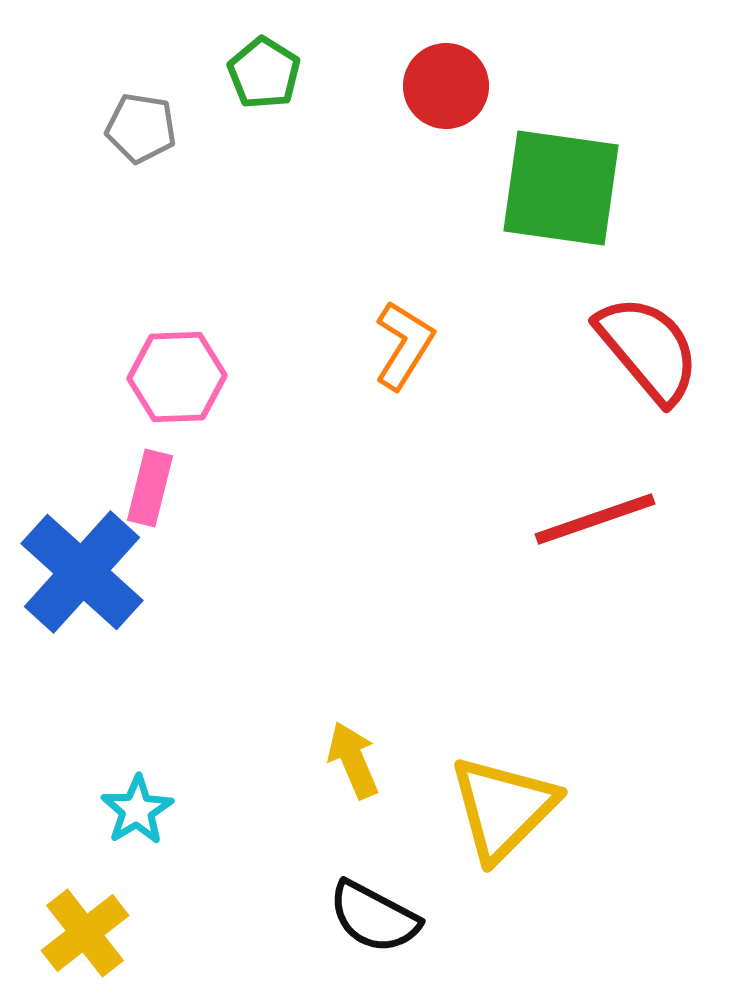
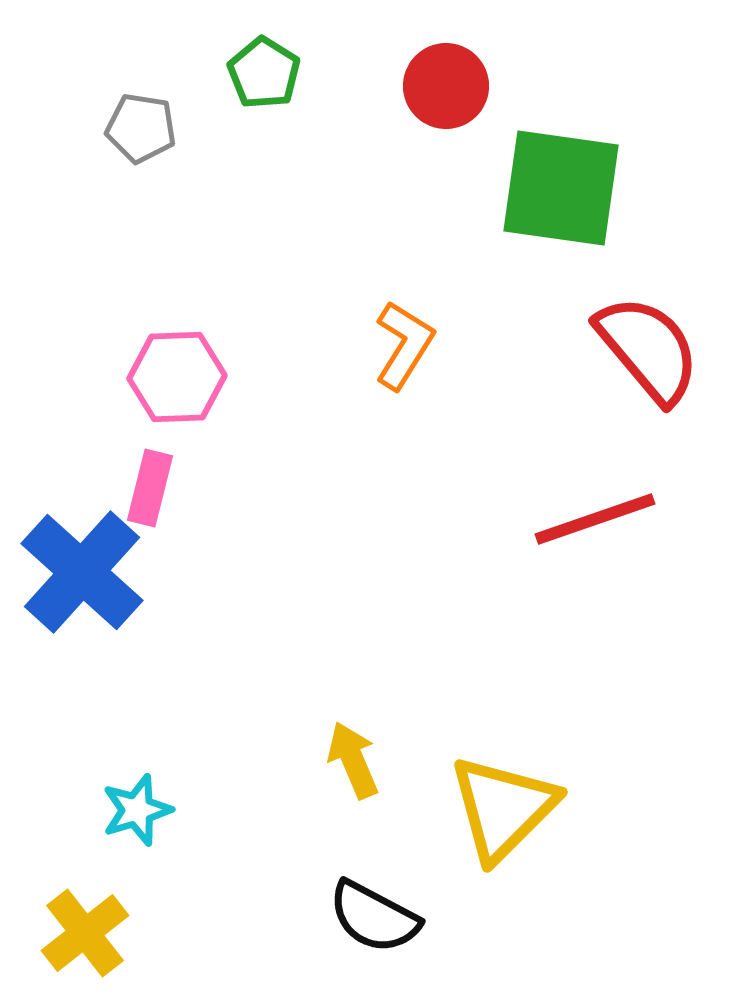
cyan star: rotated 14 degrees clockwise
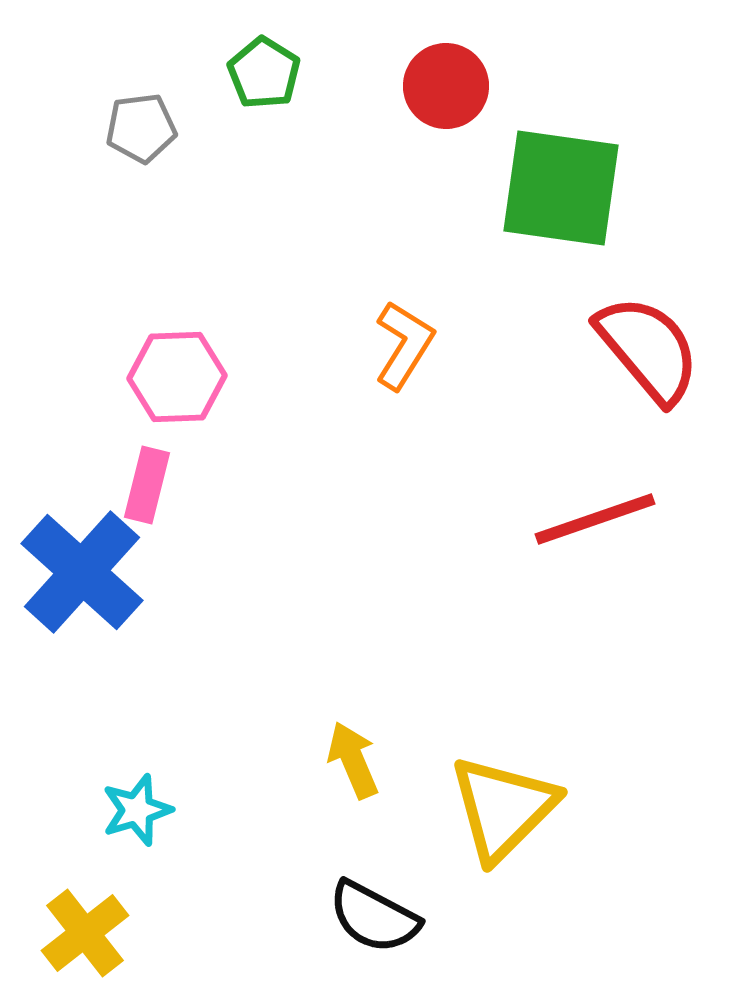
gray pentagon: rotated 16 degrees counterclockwise
pink rectangle: moved 3 px left, 3 px up
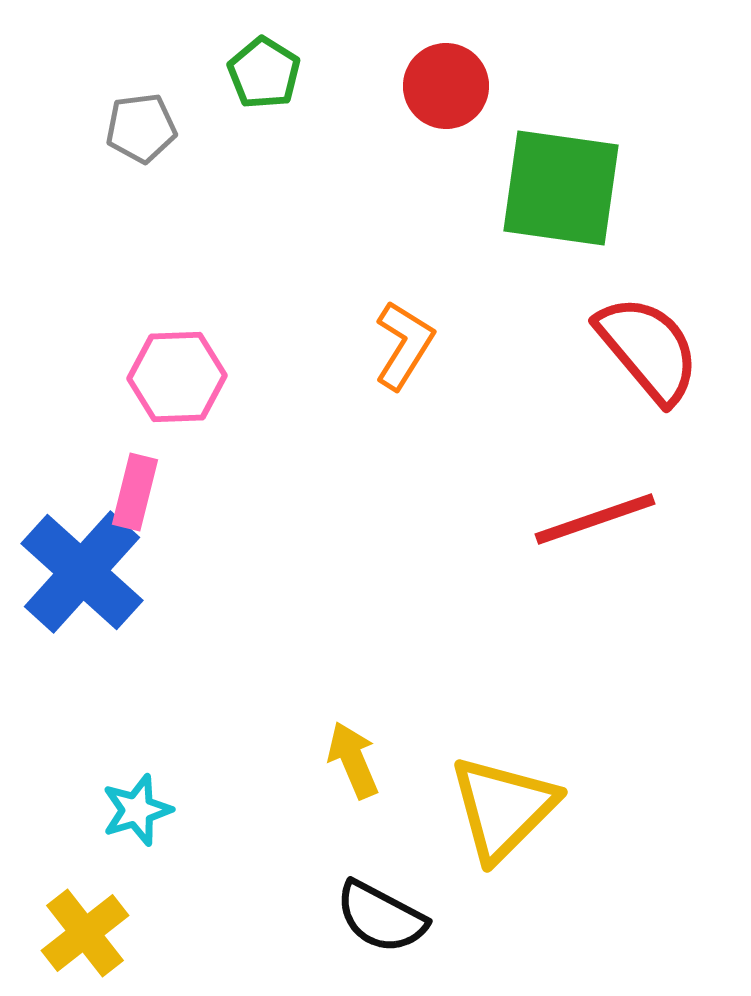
pink rectangle: moved 12 px left, 7 px down
black semicircle: moved 7 px right
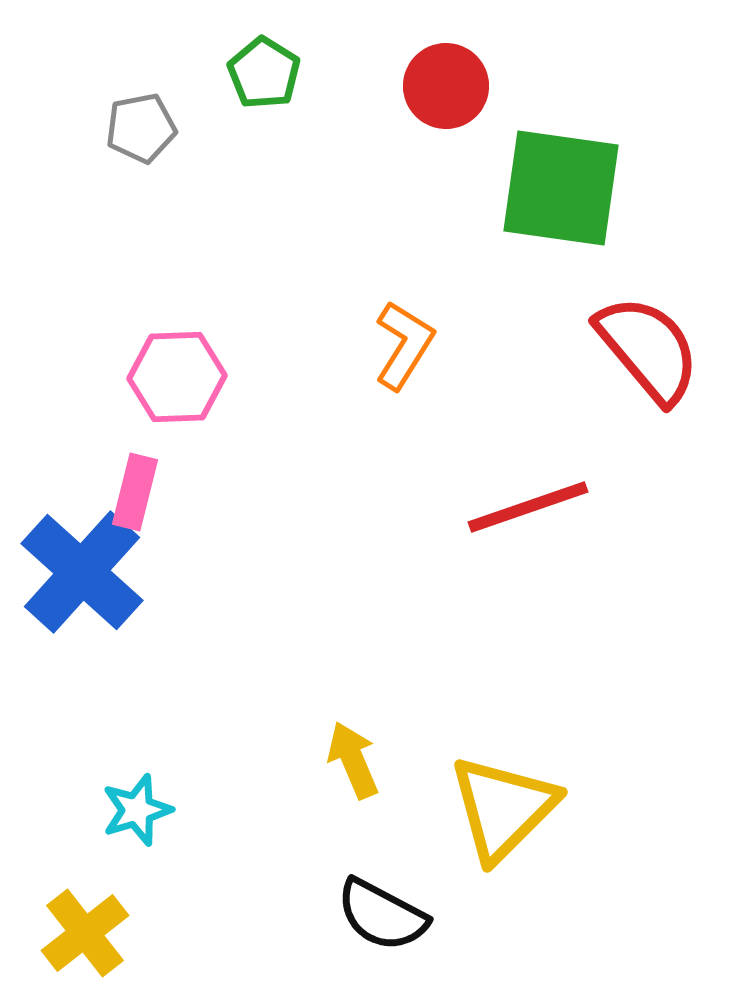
gray pentagon: rotated 4 degrees counterclockwise
red line: moved 67 px left, 12 px up
black semicircle: moved 1 px right, 2 px up
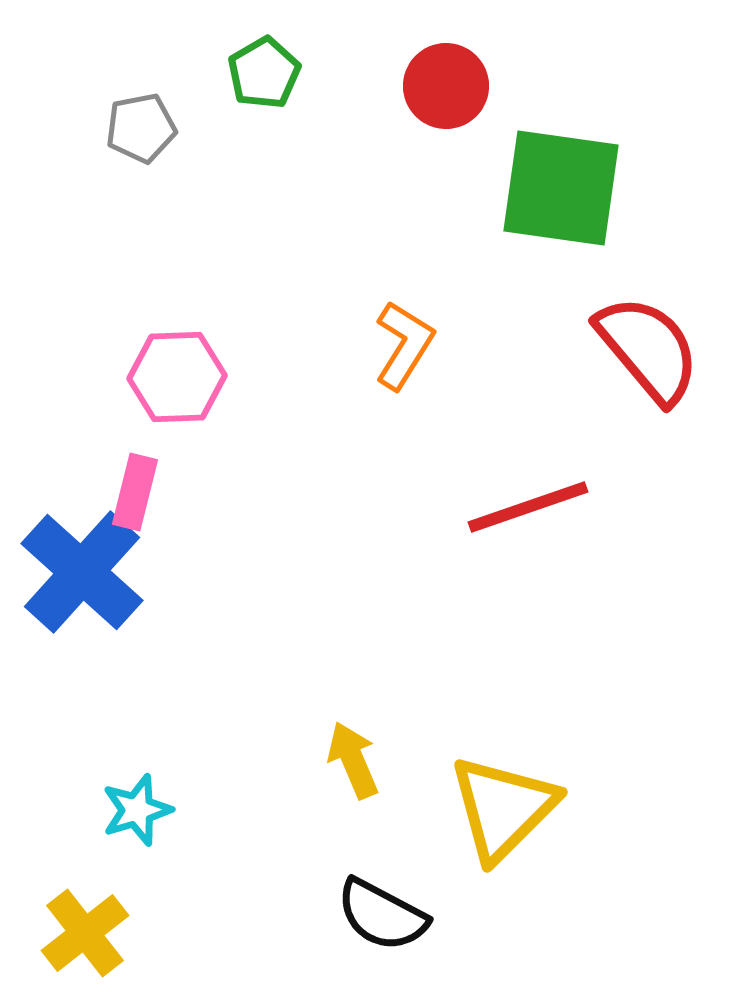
green pentagon: rotated 10 degrees clockwise
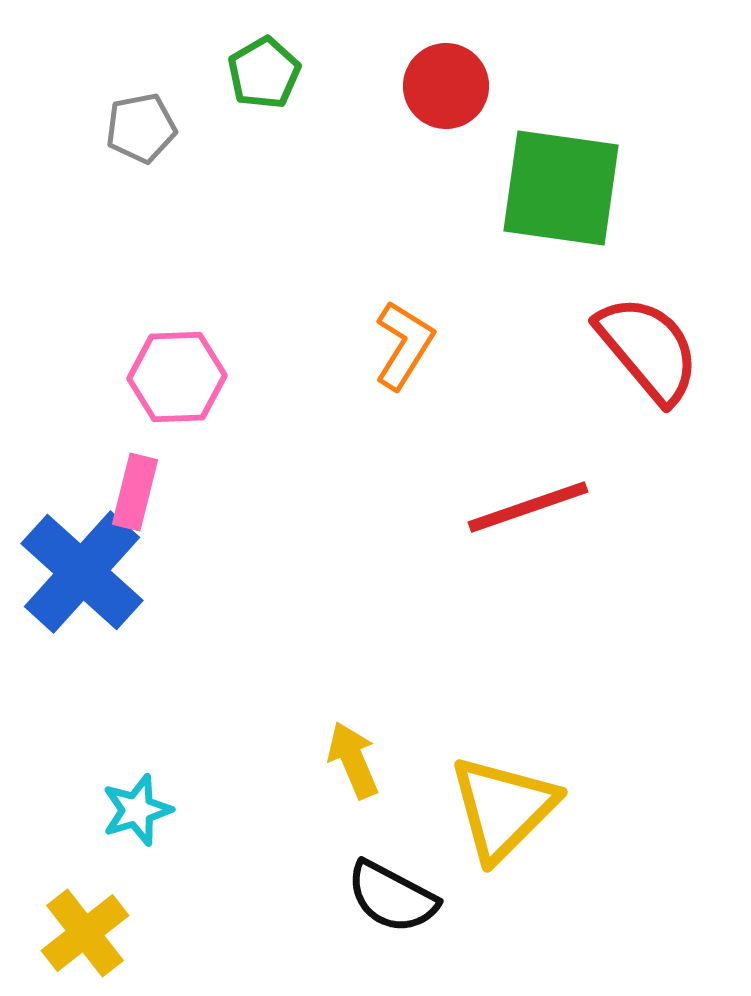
black semicircle: moved 10 px right, 18 px up
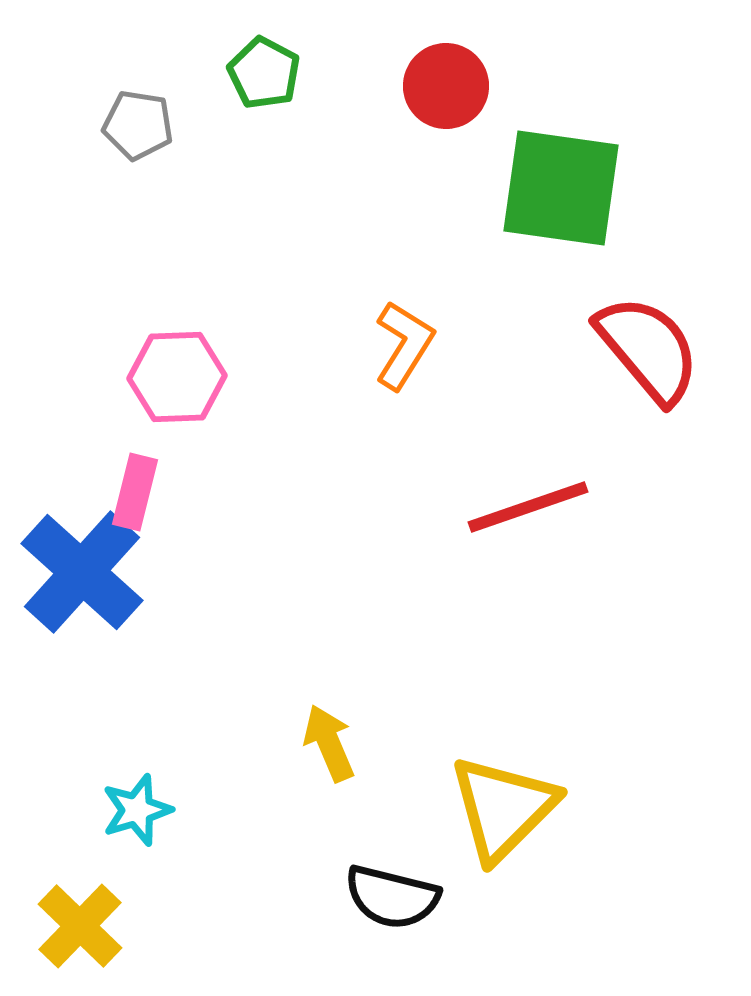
green pentagon: rotated 14 degrees counterclockwise
gray pentagon: moved 3 px left, 3 px up; rotated 20 degrees clockwise
yellow arrow: moved 24 px left, 17 px up
black semicircle: rotated 14 degrees counterclockwise
yellow cross: moved 5 px left, 7 px up; rotated 8 degrees counterclockwise
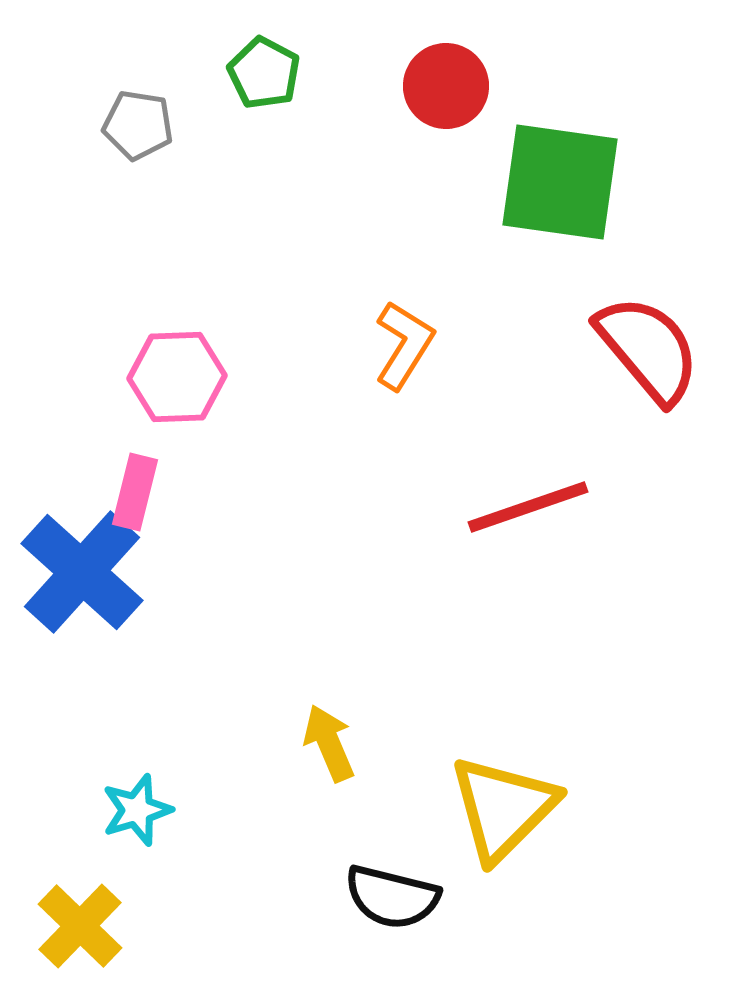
green square: moved 1 px left, 6 px up
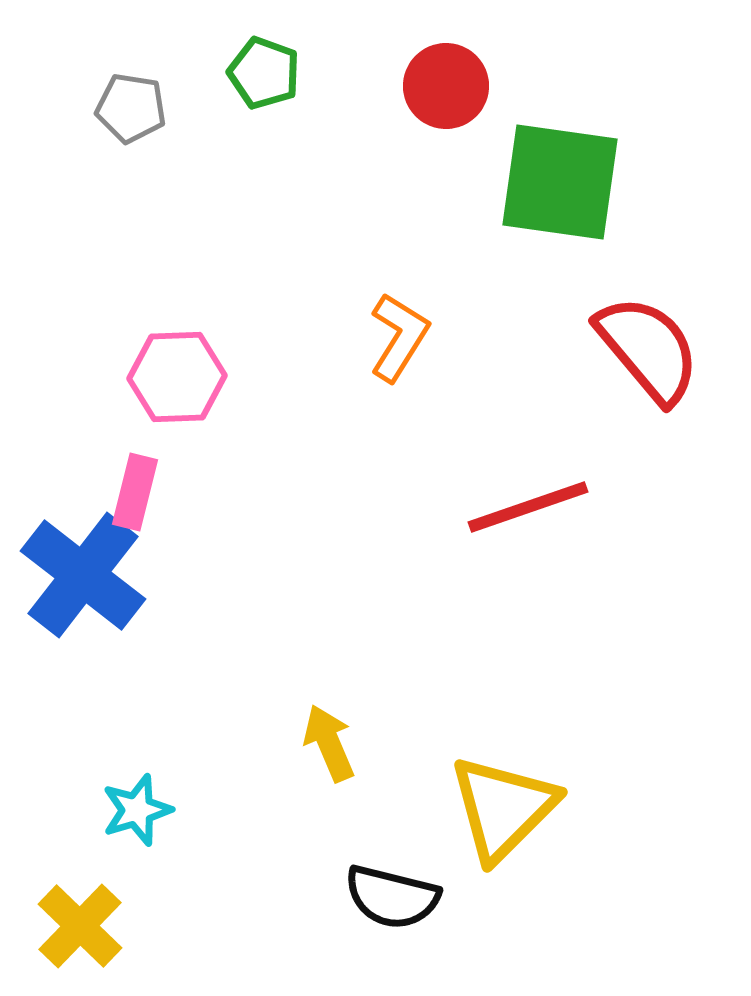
green pentagon: rotated 8 degrees counterclockwise
gray pentagon: moved 7 px left, 17 px up
orange L-shape: moved 5 px left, 8 px up
blue cross: moved 1 px right, 3 px down; rotated 4 degrees counterclockwise
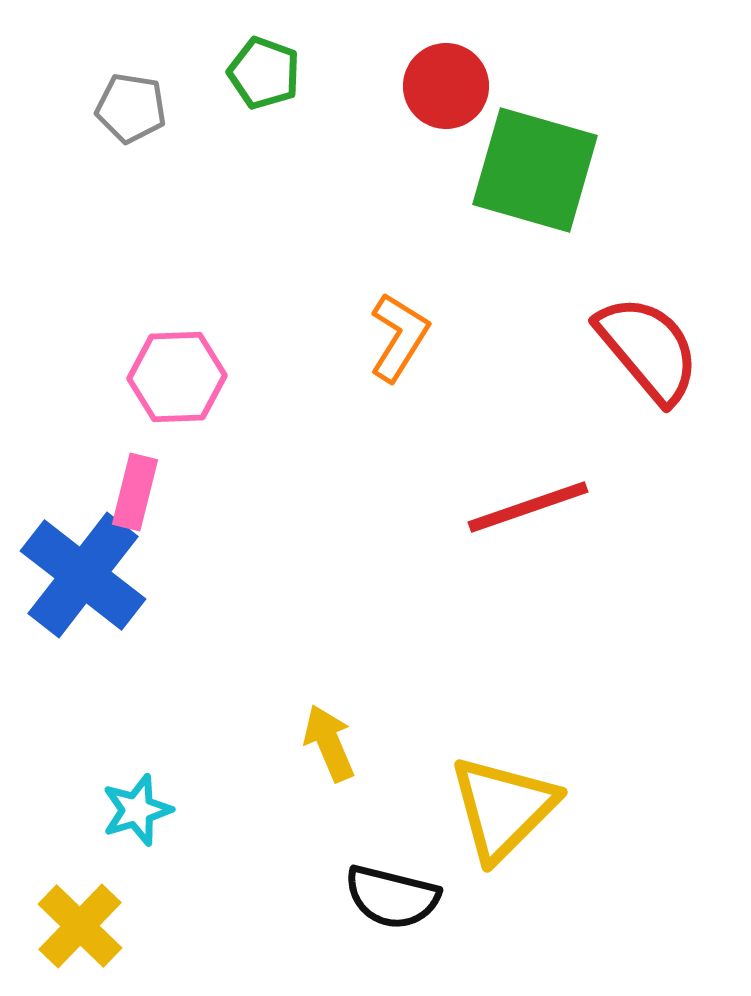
green square: moved 25 px left, 12 px up; rotated 8 degrees clockwise
